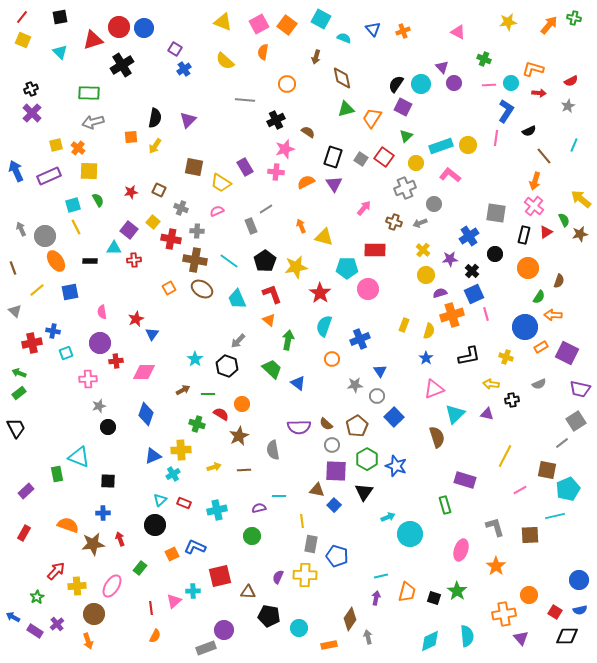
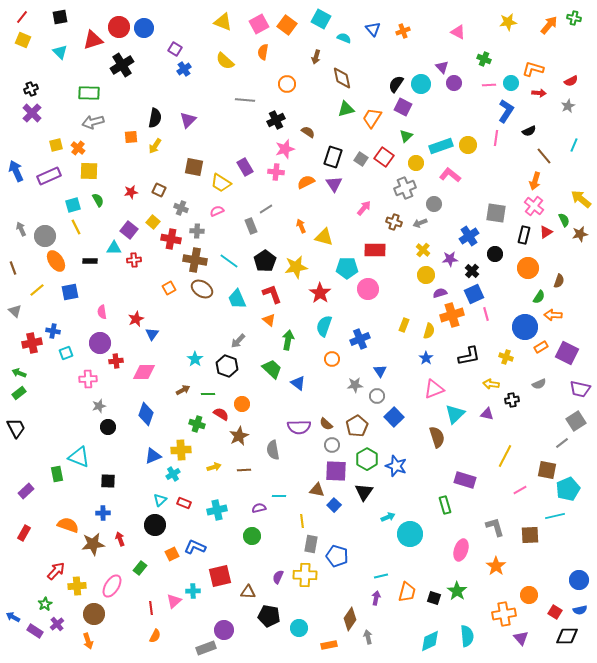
green star at (37, 597): moved 8 px right, 7 px down
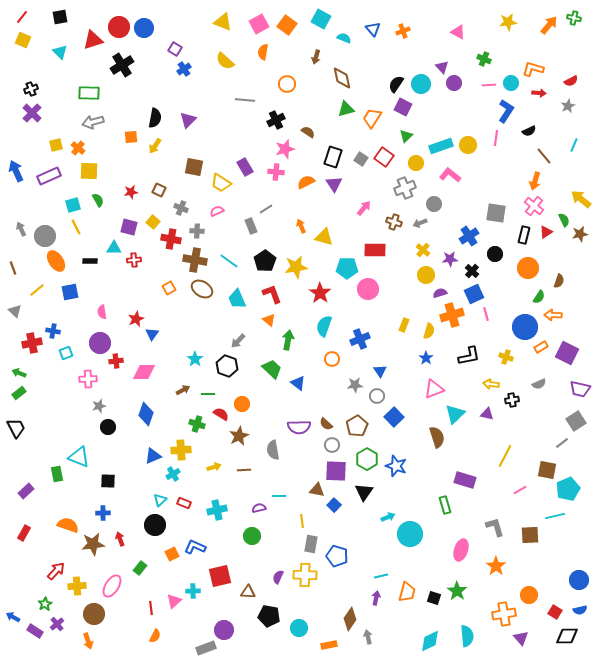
purple square at (129, 230): moved 3 px up; rotated 24 degrees counterclockwise
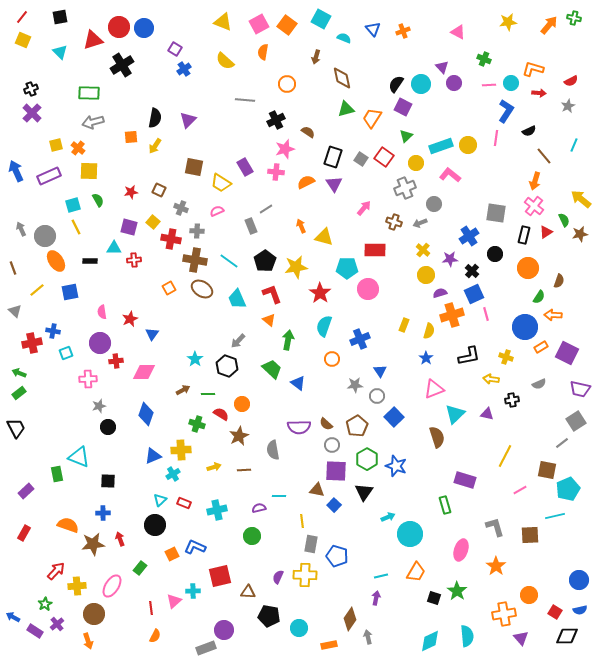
red star at (136, 319): moved 6 px left
yellow arrow at (491, 384): moved 5 px up
orange trapezoid at (407, 592): moved 9 px right, 20 px up; rotated 15 degrees clockwise
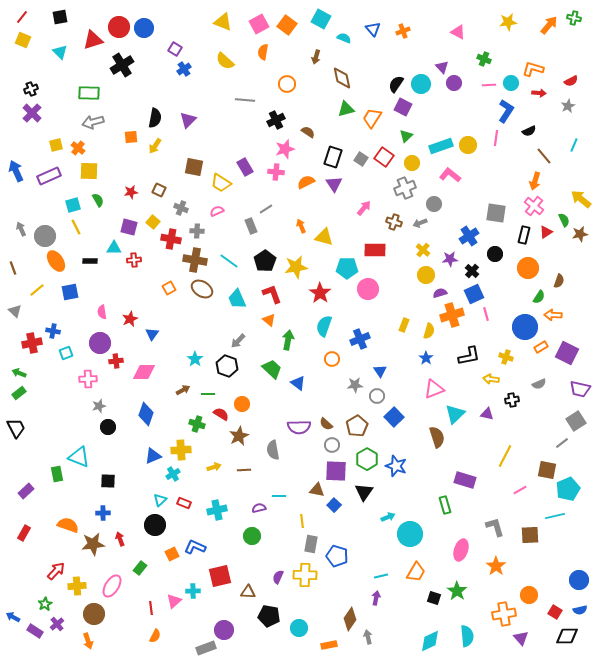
yellow circle at (416, 163): moved 4 px left
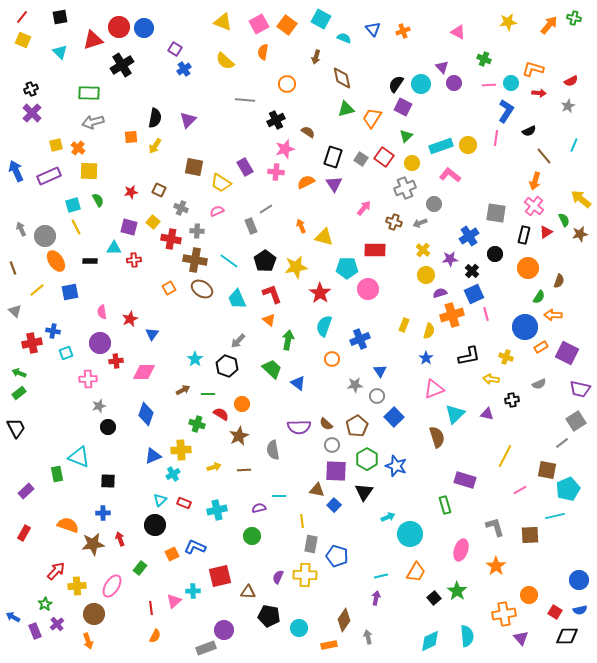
black square at (434, 598): rotated 32 degrees clockwise
brown diamond at (350, 619): moved 6 px left, 1 px down
purple rectangle at (35, 631): rotated 35 degrees clockwise
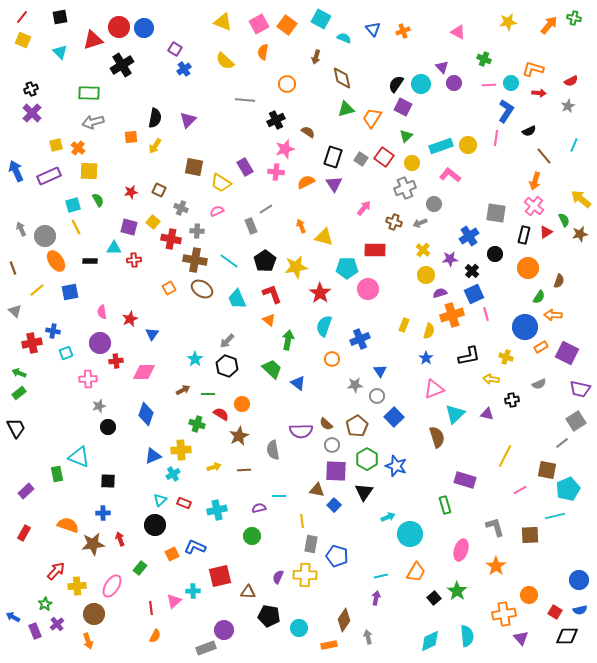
gray arrow at (238, 341): moved 11 px left
purple semicircle at (299, 427): moved 2 px right, 4 px down
